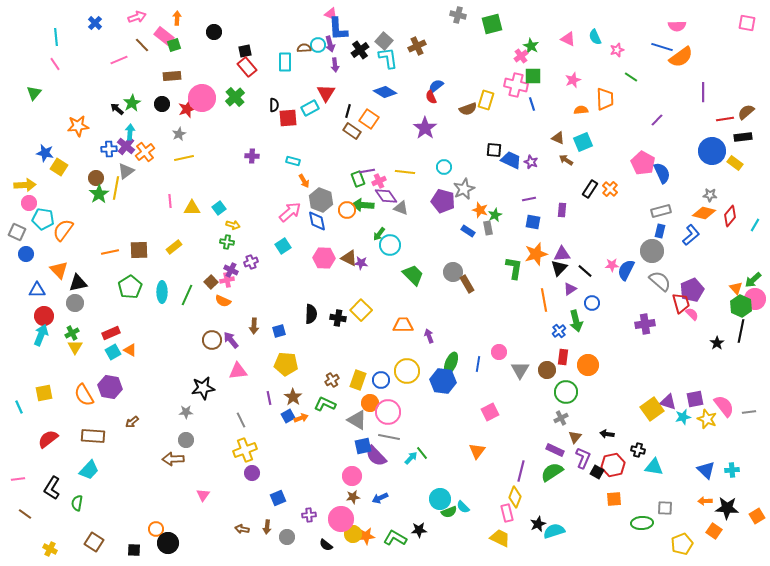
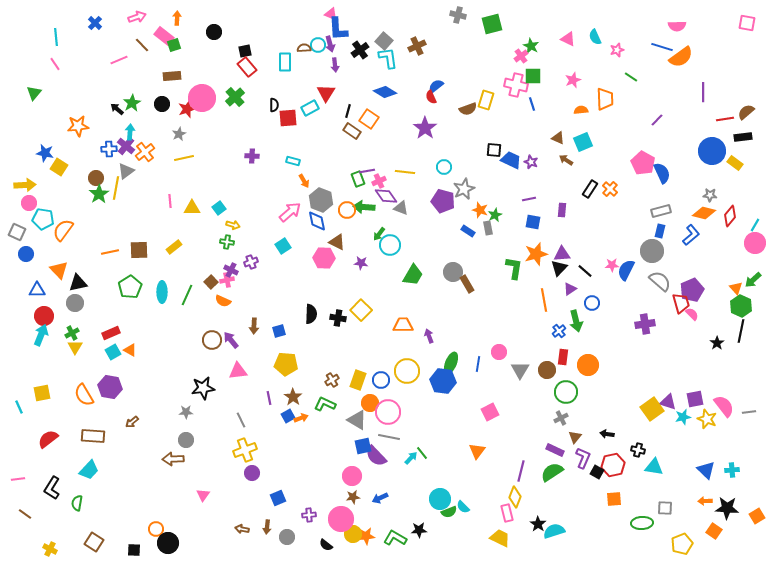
green arrow at (363, 205): moved 1 px right, 2 px down
brown triangle at (349, 258): moved 12 px left, 16 px up
green trapezoid at (413, 275): rotated 75 degrees clockwise
pink circle at (755, 299): moved 56 px up
yellow square at (44, 393): moved 2 px left
black star at (538, 524): rotated 14 degrees counterclockwise
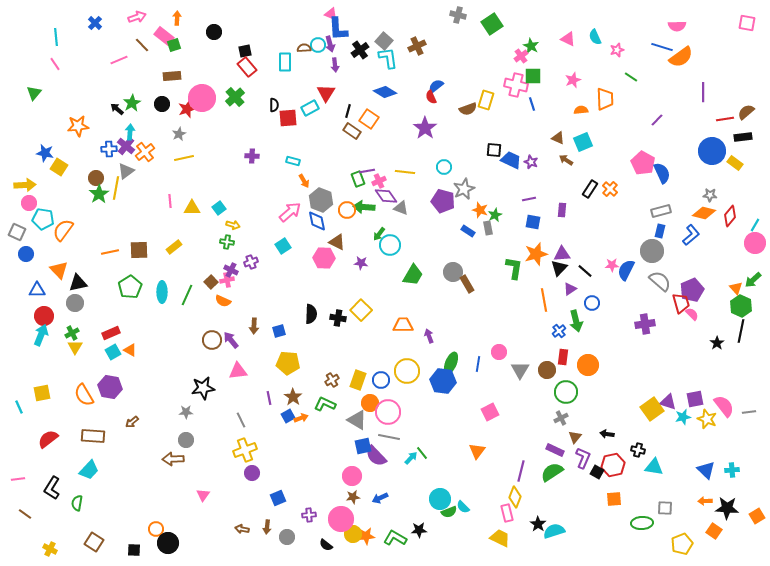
green square at (492, 24): rotated 20 degrees counterclockwise
yellow pentagon at (286, 364): moved 2 px right, 1 px up
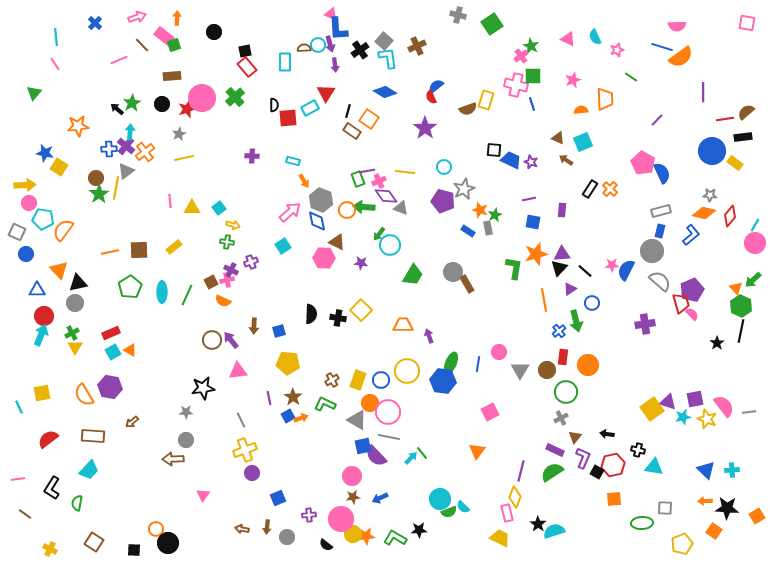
brown square at (211, 282): rotated 16 degrees clockwise
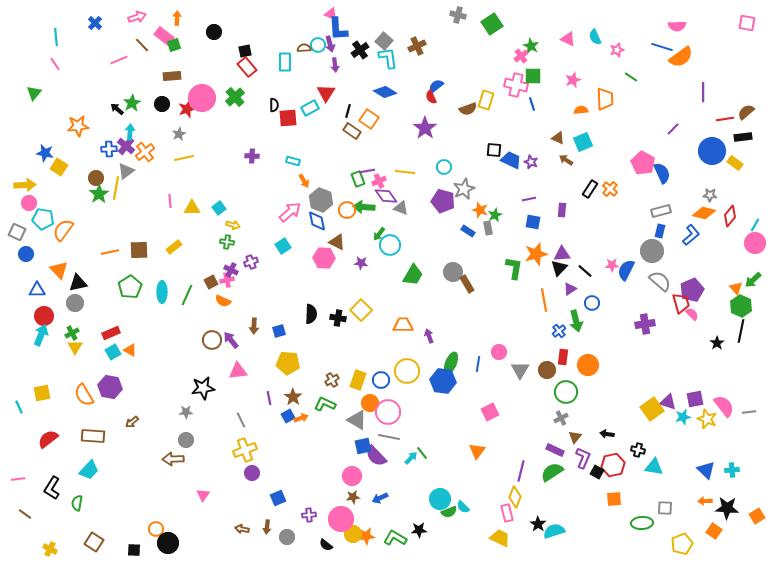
purple line at (657, 120): moved 16 px right, 9 px down
